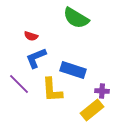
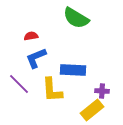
red semicircle: rotated 152 degrees clockwise
blue rectangle: rotated 15 degrees counterclockwise
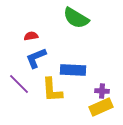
yellow rectangle: moved 9 px right, 3 px up; rotated 15 degrees clockwise
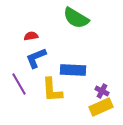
purple line: rotated 15 degrees clockwise
purple cross: rotated 24 degrees clockwise
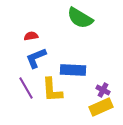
green semicircle: moved 4 px right
purple line: moved 7 px right, 4 px down
purple cross: moved 1 px right, 1 px up
